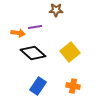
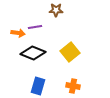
black diamond: rotated 20 degrees counterclockwise
blue rectangle: rotated 18 degrees counterclockwise
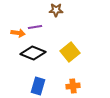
orange cross: rotated 16 degrees counterclockwise
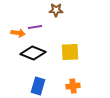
yellow square: rotated 36 degrees clockwise
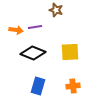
brown star: rotated 16 degrees clockwise
orange arrow: moved 2 px left, 3 px up
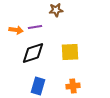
brown star: rotated 24 degrees counterclockwise
black diamond: rotated 40 degrees counterclockwise
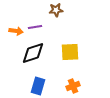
orange arrow: moved 1 px down
orange cross: rotated 16 degrees counterclockwise
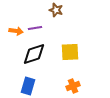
brown star: rotated 24 degrees clockwise
purple line: moved 1 px down
black diamond: moved 1 px right, 1 px down
blue rectangle: moved 10 px left
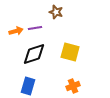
brown star: moved 2 px down
orange arrow: rotated 24 degrees counterclockwise
yellow square: rotated 18 degrees clockwise
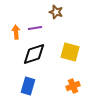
orange arrow: moved 1 px down; rotated 80 degrees counterclockwise
